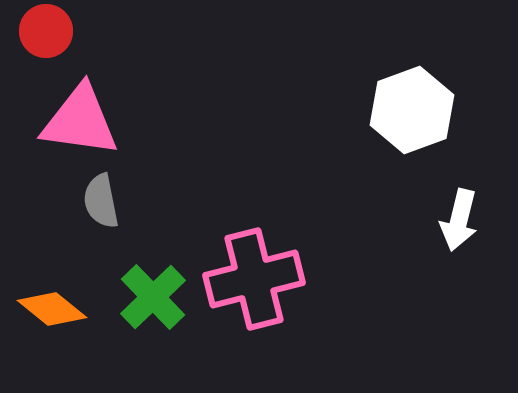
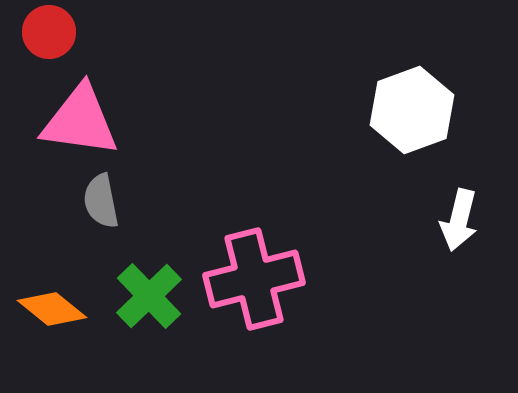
red circle: moved 3 px right, 1 px down
green cross: moved 4 px left, 1 px up
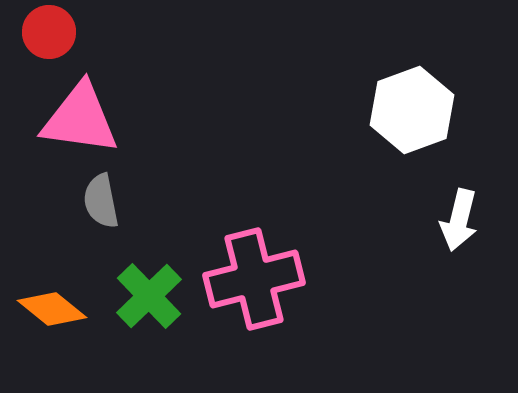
pink triangle: moved 2 px up
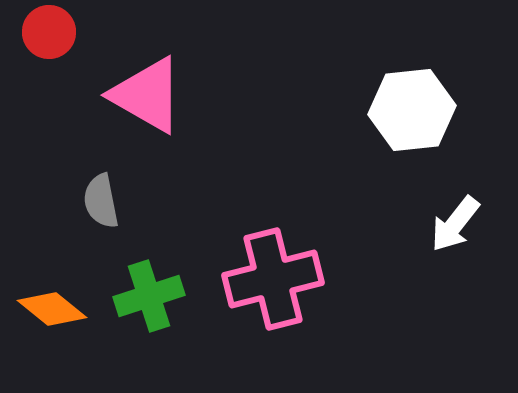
white hexagon: rotated 14 degrees clockwise
pink triangle: moved 67 px right, 24 px up; rotated 22 degrees clockwise
white arrow: moved 4 px left, 4 px down; rotated 24 degrees clockwise
pink cross: moved 19 px right
green cross: rotated 26 degrees clockwise
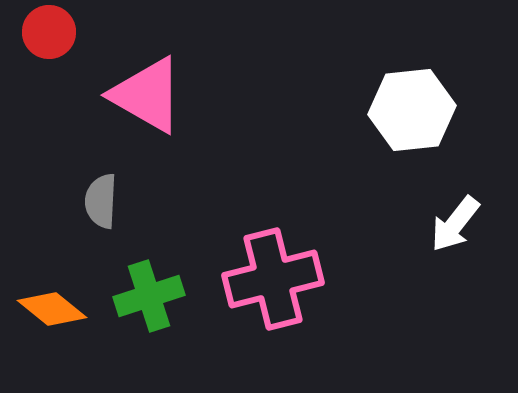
gray semicircle: rotated 14 degrees clockwise
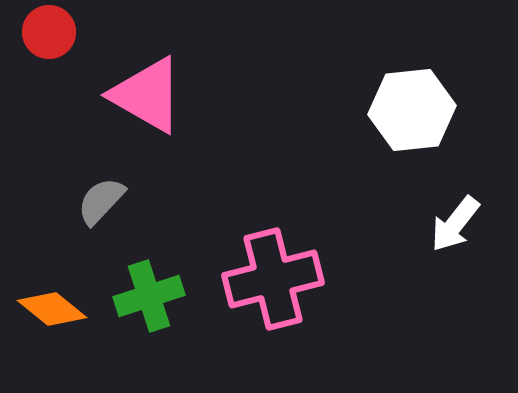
gray semicircle: rotated 40 degrees clockwise
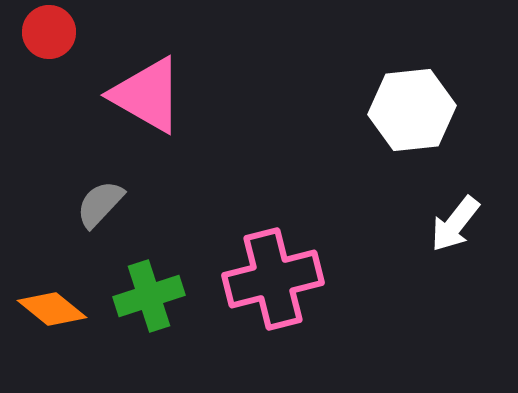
gray semicircle: moved 1 px left, 3 px down
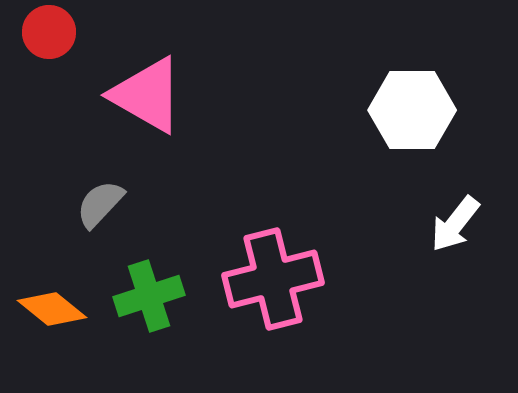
white hexagon: rotated 6 degrees clockwise
